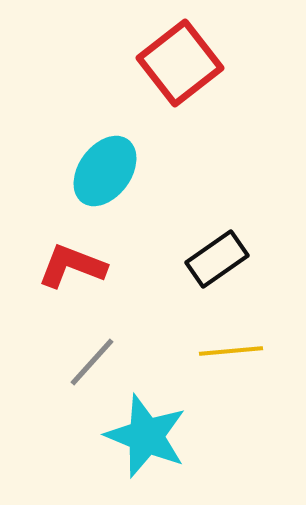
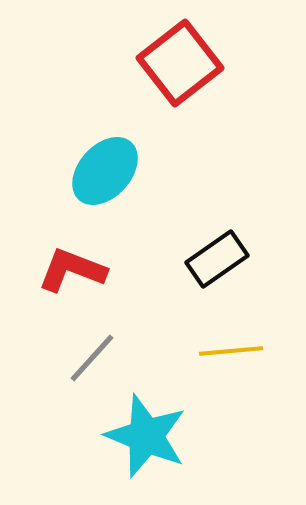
cyan ellipse: rotated 6 degrees clockwise
red L-shape: moved 4 px down
gray line: moved 4 px up
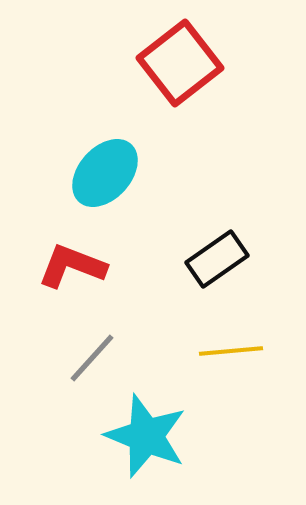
cyan ellipse: moved 2 px down
red L-shape: moved 4 px up
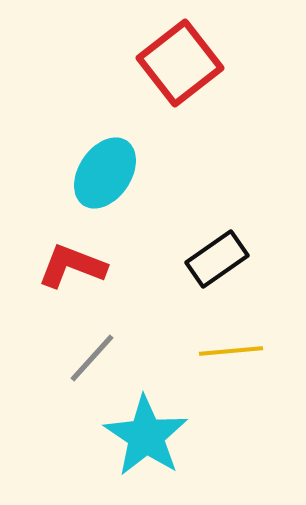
cyan ellipse: rotated 8 degrees counterclockwise
cyan star: rotated 12 degrees clockwise
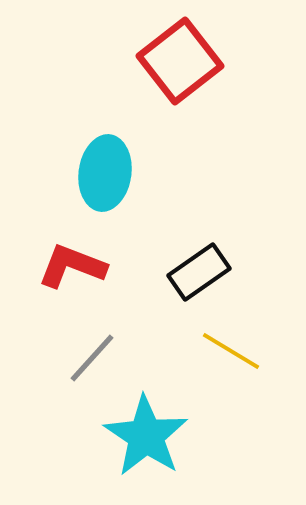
red square: moved 2 px up
cyan ellipse: rotated 26 degrees counterclockwise
black rectangle: moved 18 px left, 13 px down
yellow line: rotated 36 degrees clockwise
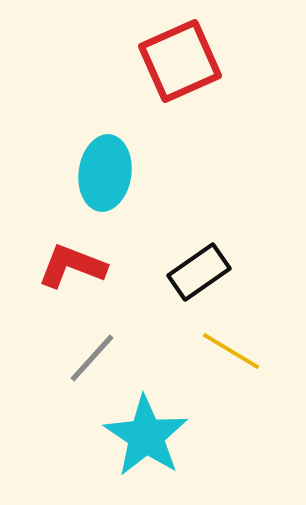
red square: rotated 14 degrees clockwise
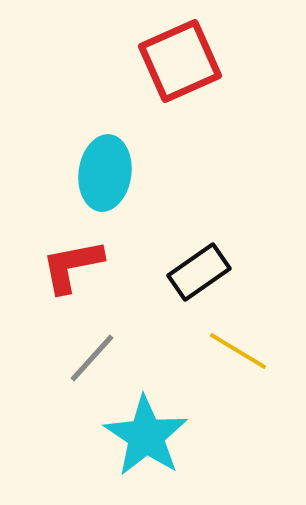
red L-shape: rotated 32 degrees counterclockwise
yellow line: moved 7 px right
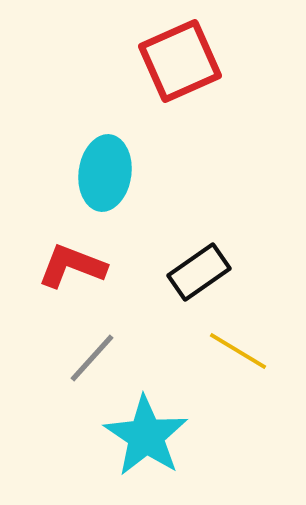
red L-shape: rotated 32 degrees clockwise
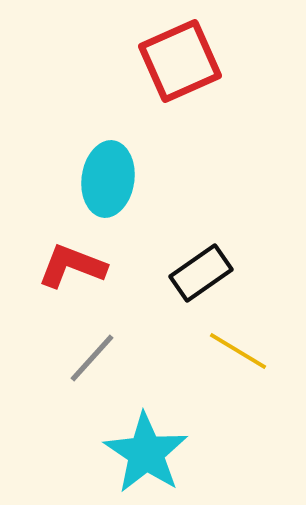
cyan ellipse: moved 3 px right, 6 px down
black rectangle: moved 2 px right, 1 px down
cyan star: moved 17 px down
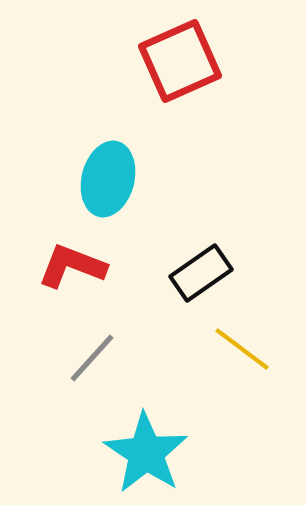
cyan ellipse: rotated 6 degrees clockwise
yellow line: moved 4 px right, 2 px up; rotated 6 degrees clockwise
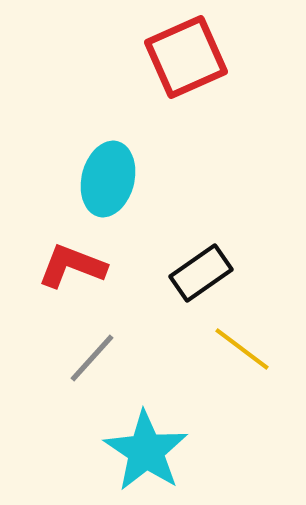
red square: moved 6 px right, 4 px up
cyan star: moved 2 px up
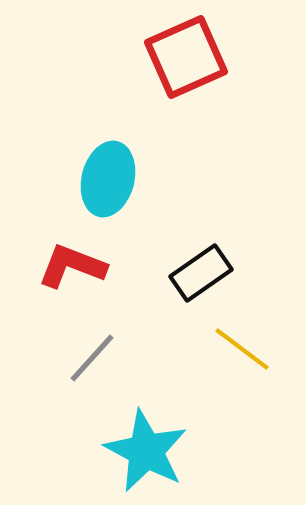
cyan star: rotated 6 degrees counterclockwise
